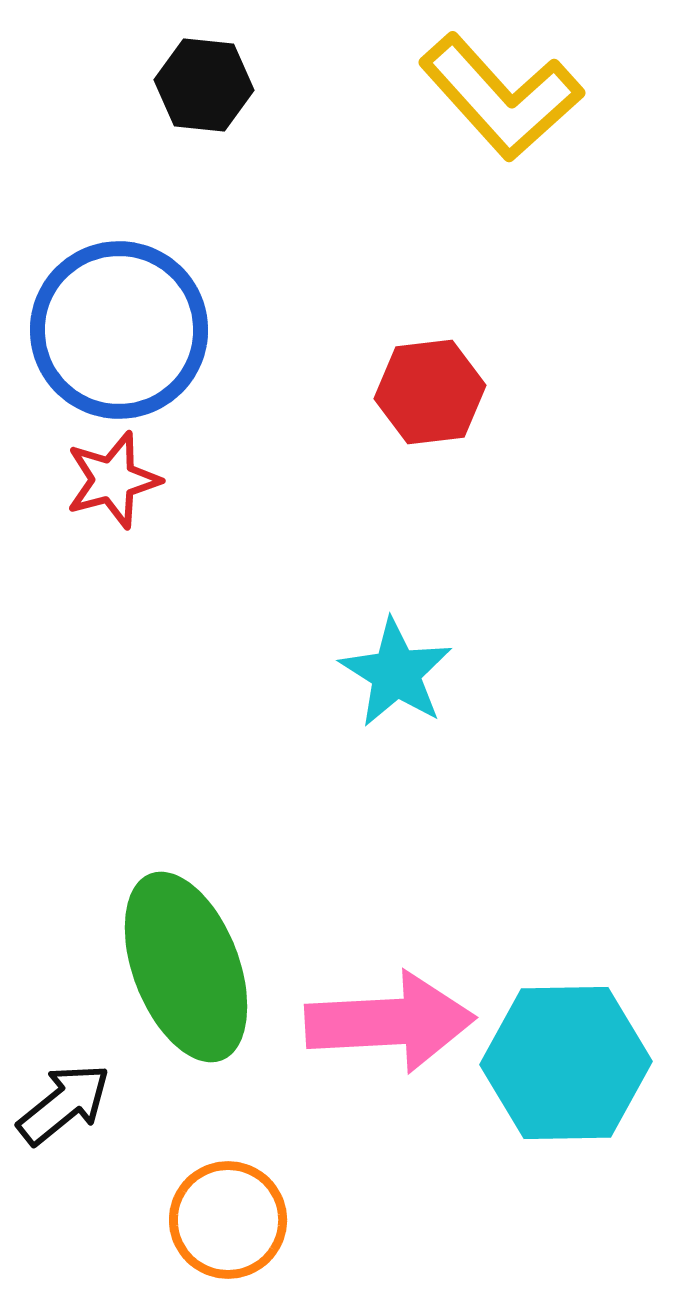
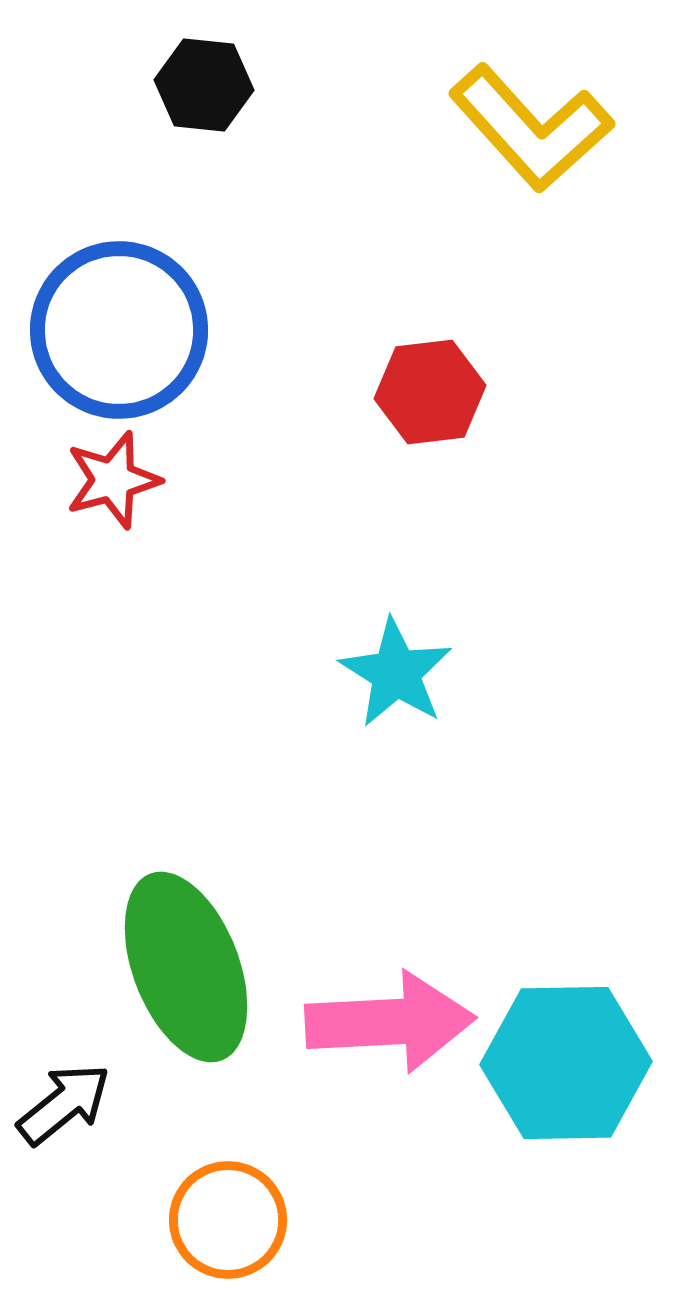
yellow L-shape: moved 30 px right, 31 px down
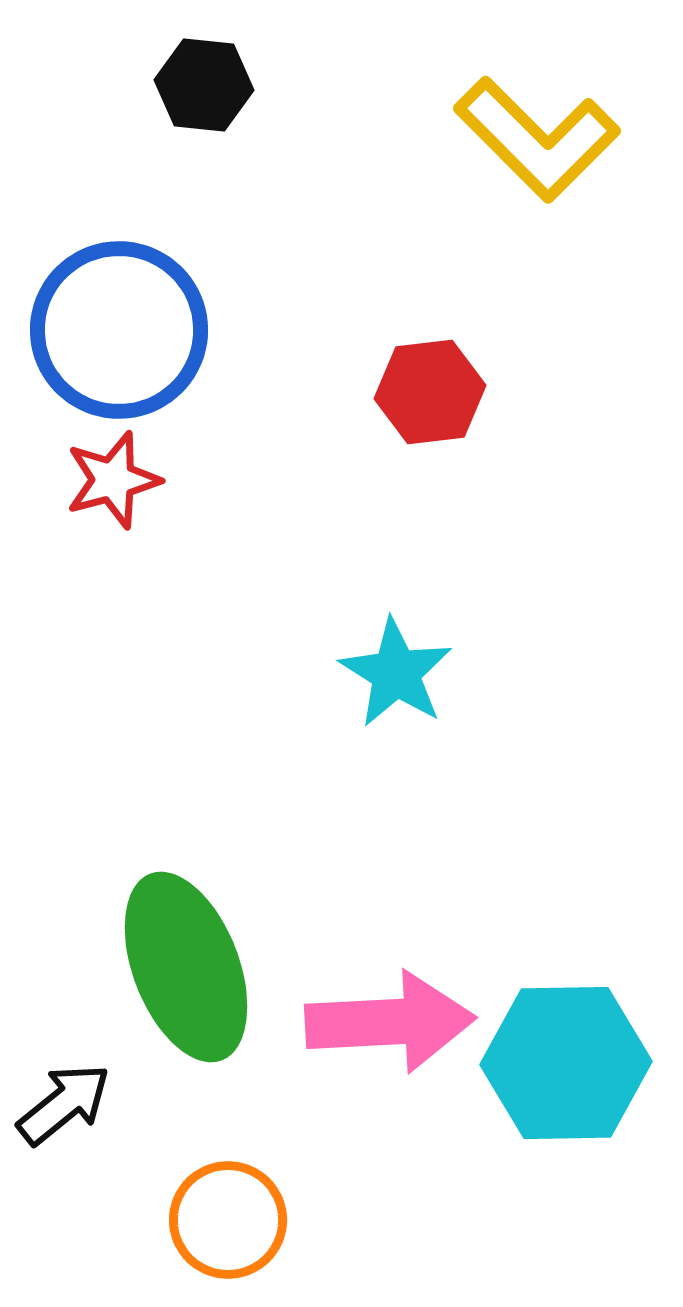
yellow L-shape: moved 6 px right, 11 px down; rotated 3 degrees counterclockwise
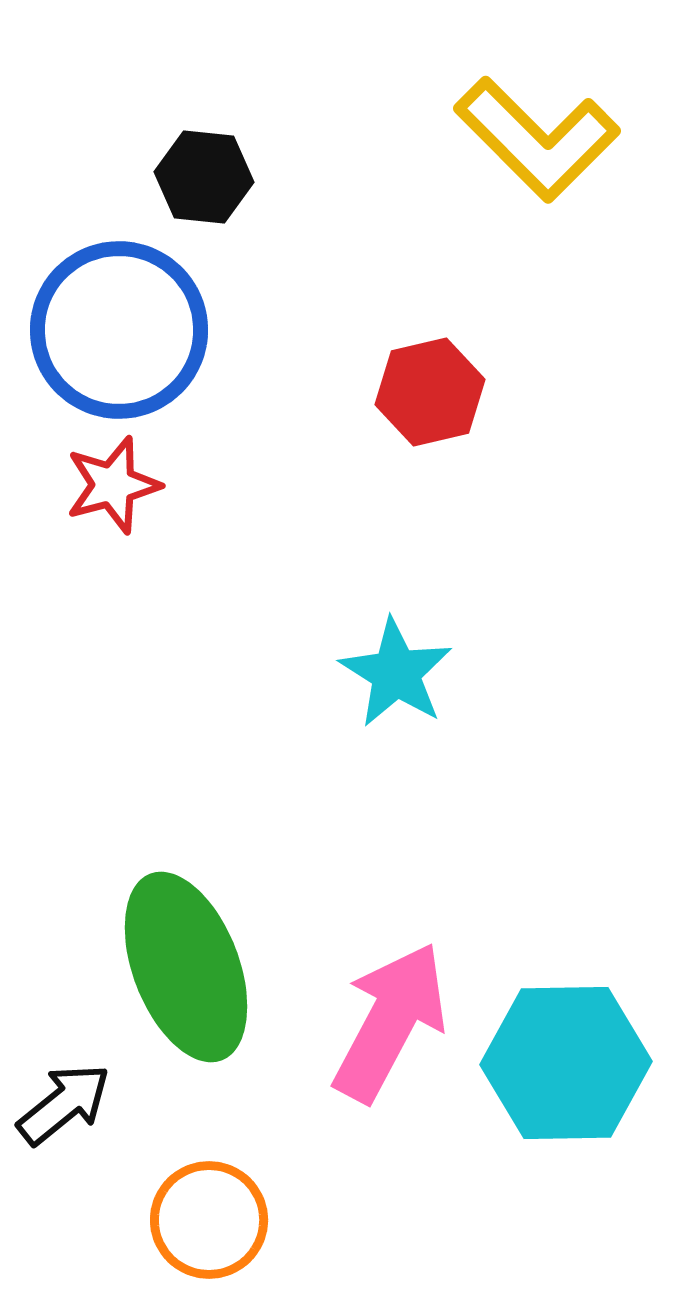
black hexagon: moved 92 px down
red hexagon: rotated 6 degrees counterclockwise
red star: moved 5 px down
pink arrow: rotated 59 degrees counterclockwise
orange circle: moved 19 px left
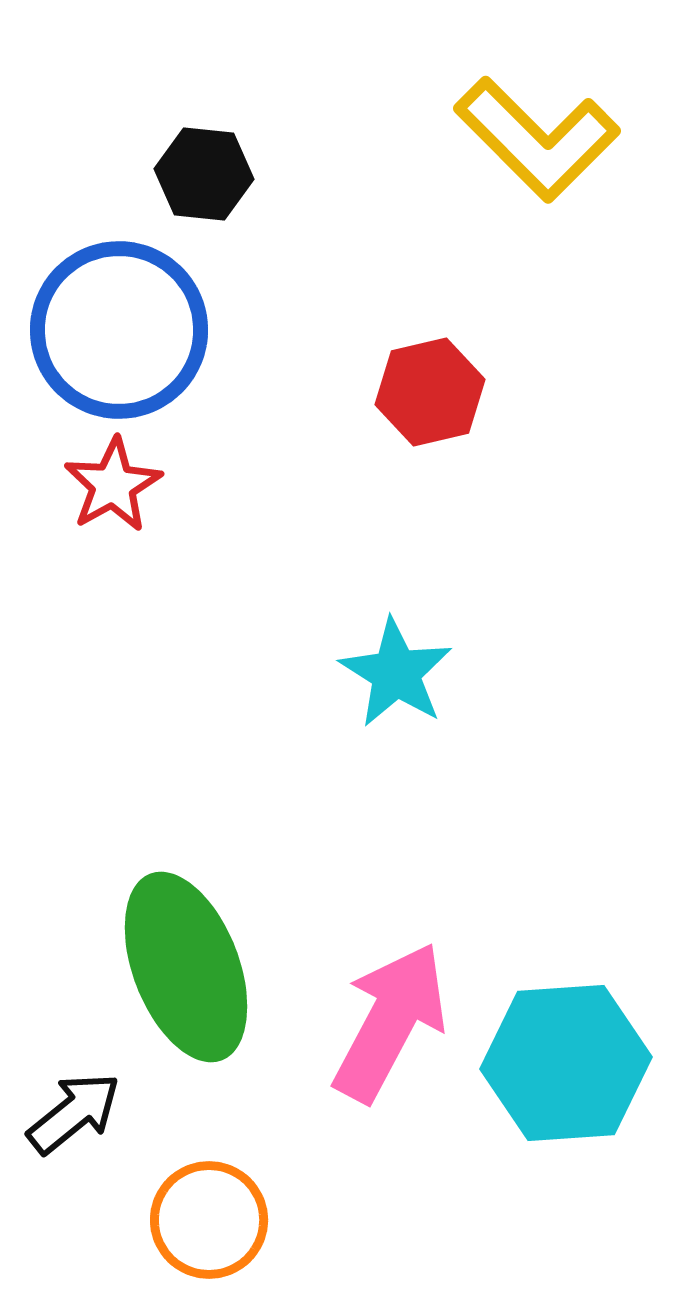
black hexagon: moved 3 px up
red star: rotated 14 degrees counterclockwise
cyan hexagon: rotated 3 degrees counterclockwise
black arrow: moved 10 px right, 9 px down
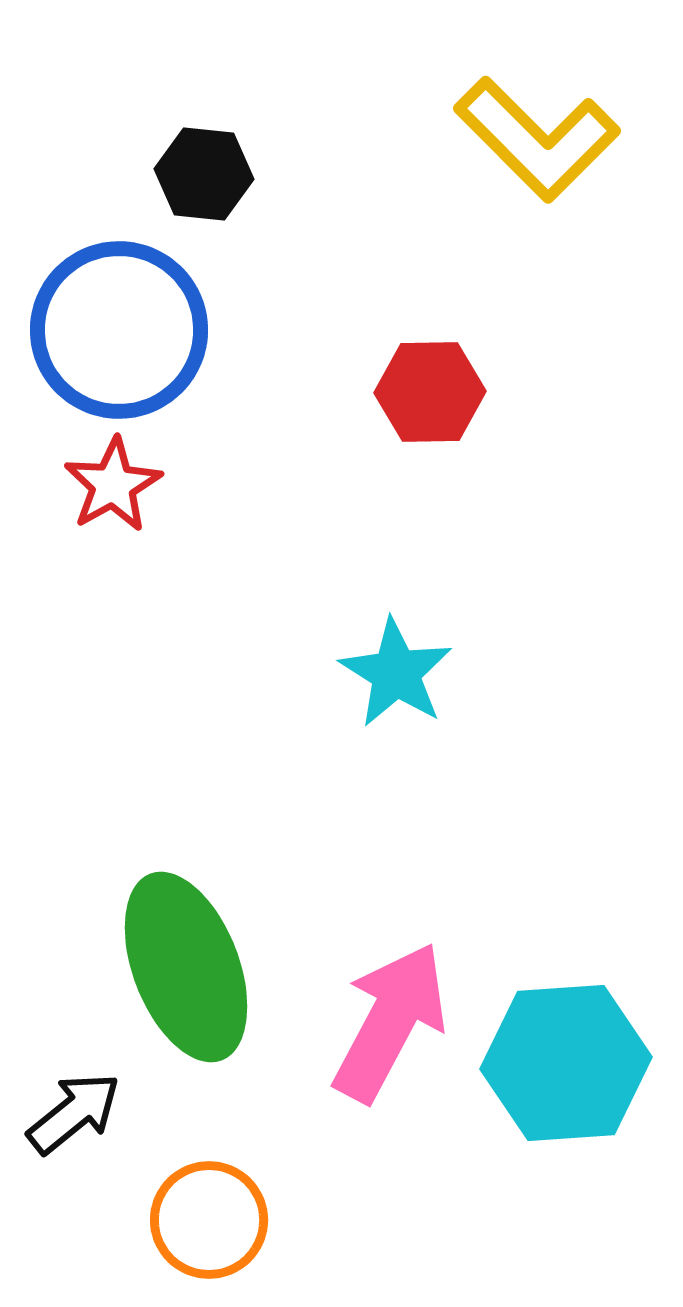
red hexagon: rotated 12 degrees clockwise
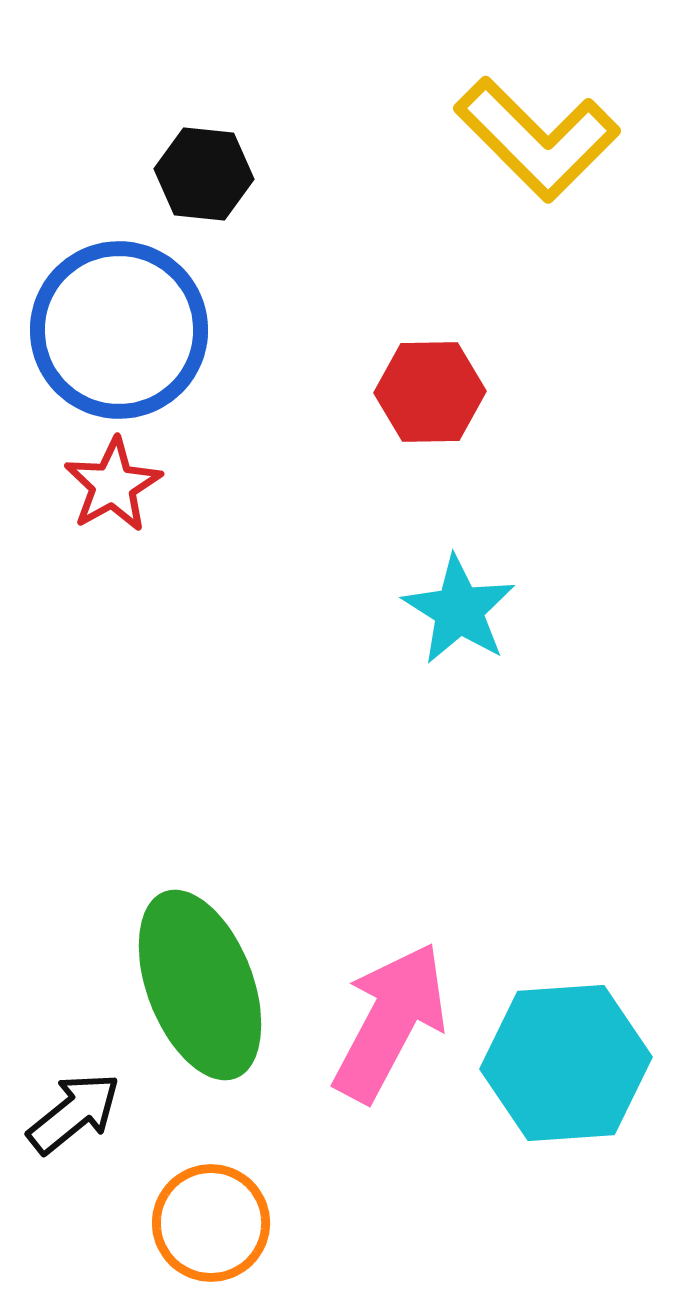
cyan star: moved 63 px right, 63 px up
green ellipse: moved 14 px right, 18 px down
orange circle: moved 2 px right, 3 px down
